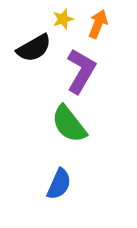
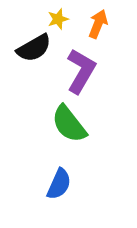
yellow star: moved 5 px left
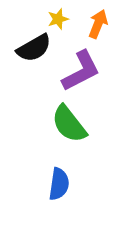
purple L-shape: rotated 33 degrees clockwise
blue semicircle: rotated 16 degrees counterclockwise
